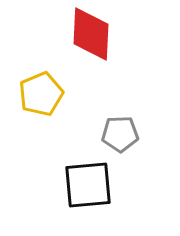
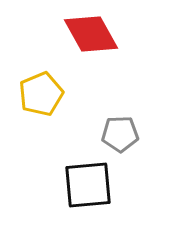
red diamond: rotated 32 degrees counterclockwise
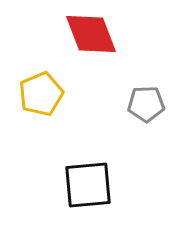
red diamond: rotated 8 degrees clockwise
gray pentagon: moved 26 px right, 30 px up
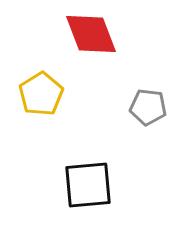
yellow pentagon: rotated 9 degrees counterclockwise
gray pentagon: moved 2 px right, 3 px down; rotated 9 degrees clockwise
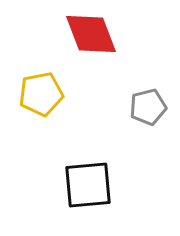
yellow pentagon: rotated 21 degrees clockwise
gray pentagon: rotated 21 degrees counterclockwise
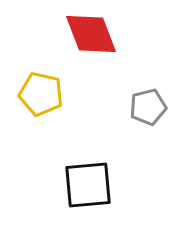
yellow pentagon: rotated 24 degrees clockwise
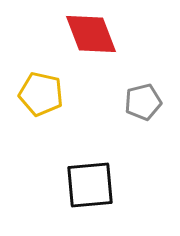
gray pentagon: moved 5 px left, 5 px up
black square: moved 2 px right
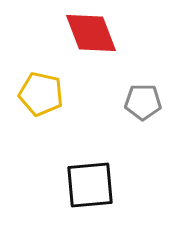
red diamond: moved 1 px up
gray pentagon: rotated 15 degrees clockwise
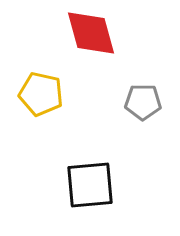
red diamond: rotated 6 degrees clockwise
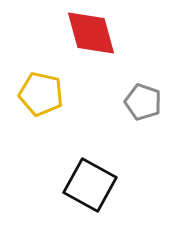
gray pentagon: rotated 18 degrees clockwise
black square: rotated 34 degrees clockwise
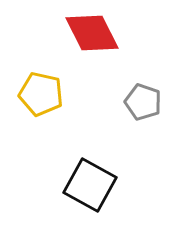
red diamond: moved 1 px right; rotated 12 degrees counterclockwise
